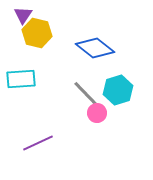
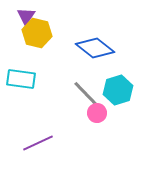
purple triangle: moved 3 px right, 1 px down
cyan rectangle: rotated 12 degrees clockwise
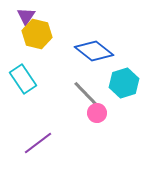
yellow hexagon: moved 1 px down
blue diamond: moved 1 px left, 3 px down
cyan rectangle: moved 2 px right; rotated 48 degrees clockwise
cyan hexagon: moved 6 px right, 7 px up
purple line: rotated 12 degrees counterclockwise
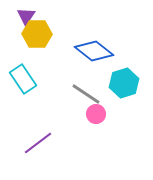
yellow hexagon: rotated 12 degrees counterclockwise
gray line: rotated 12 degrees counterclockwise
pink circle: moved 1 px left, 1 px down
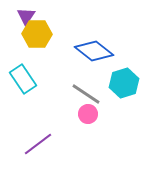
pink circle: moved 8 px left
purple line: moved 1 px down
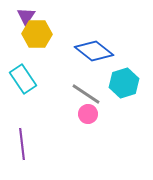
purple line: moved 16 px left; rotated 60 degrees counterclockwise
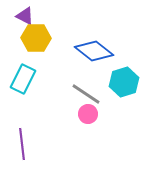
purple triangle: moved 1 px left; rotated 36 degrees counterclockwise
yellow hexagon: moved 1 px left, 4 px down
cyan rectangle: rotated 60 degrees clockwise
cyan hexagon: moved 1 px up
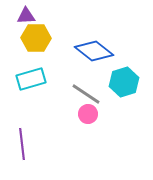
purple triangle: moved 1 px right; rotated 30 degrees counterclockwise
cyan rectangle: moved 8 px right; rotated 48 degrees clockwise
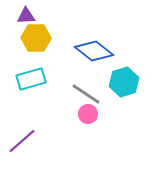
purple line: moved 3 px up; rotated 56 degrees clockwise
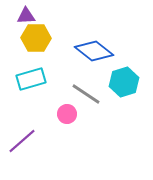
pink circle: moved 21 px left
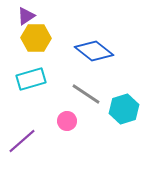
purple triangle: rotated 30 degrees counterclockwise
cyan hexagon: moved 27 px down
pink circle: moved 7 px down
